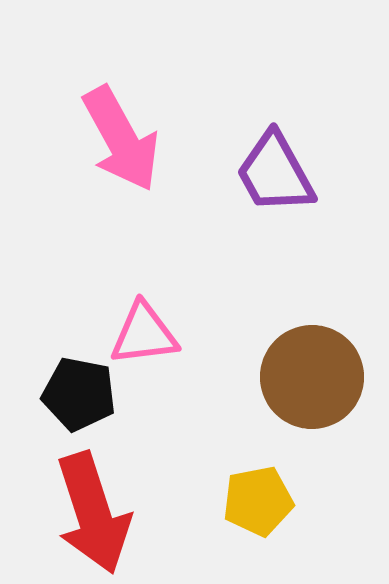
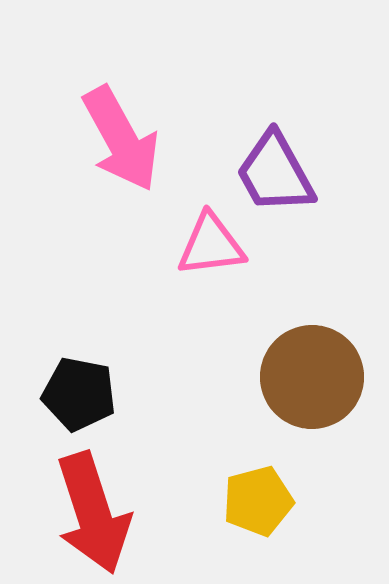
pink triangle: moved 67 px right, 89 px up
yellow pentagon: rotated 4 degrees counterclockwise
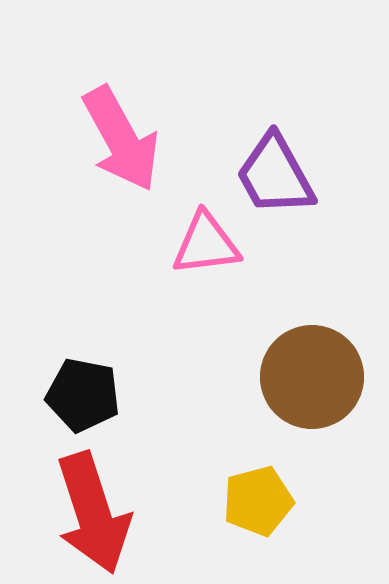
purple trapezoid: moved 2 px down
pink triangle: moved 5 px left, 1 px up
black pentagon: moved 4 px right, 1 px down
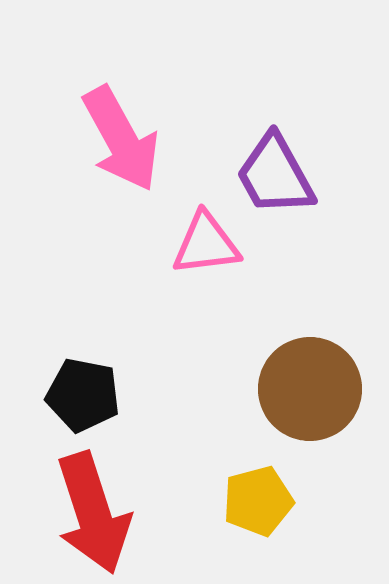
brown circle: moved 2 px left, 12 px down
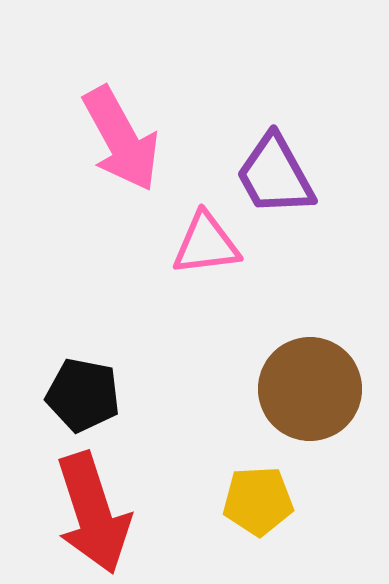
yellow pentagon: rotated 12 degrees clockwise
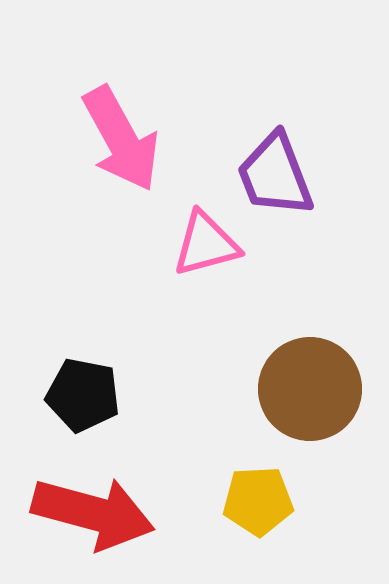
purple trapezoid: rotated 8 degrees clockwise
pink triangle: rotated 8 degrees counterclockwise
red arrow: rotated 57 degrees counterclockwise
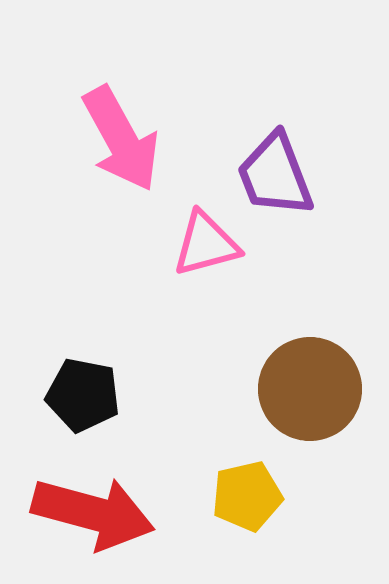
yellow pentagon: moved 11 px left, 5 px up; rotated 10 degrees counterclockwise
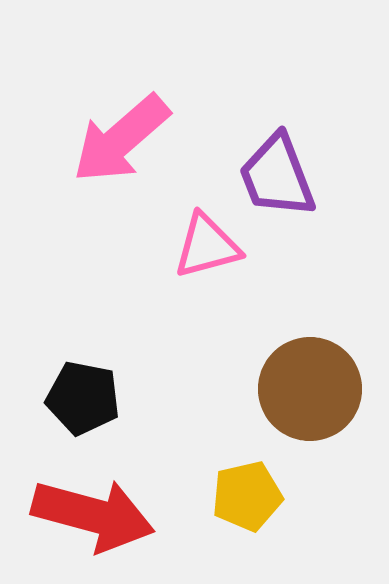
pink arrow: rotated 78 degrees clockwise
purple trapezoid: moved 2 px right, 1 px down
pink triangle: moved 1 px right, 2 px down
black pentagon: moved 3 px down
red arrow: moved 2 px down
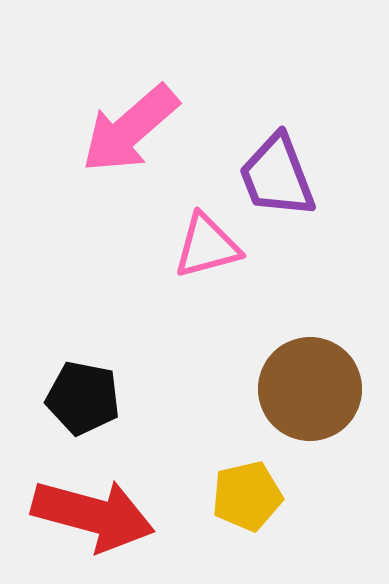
pink arrow: moved 9 px right, 10 px up
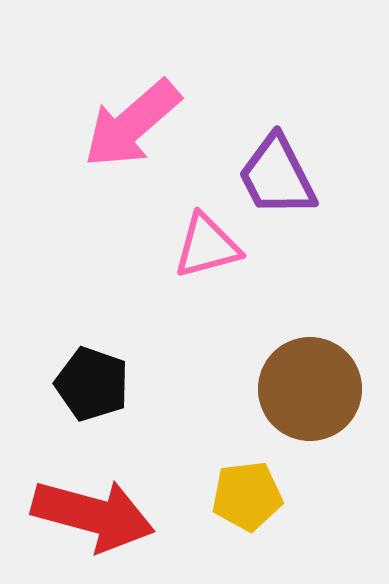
pink arrow: moved 2 px right, 5 px up
purple trapezoid: rotated 6 degrees counterclockwise
black pentagon: moved 9 px right, 14 px up; rotated 8 degrees clockwise
yellow pentagon: rotated 6 degrees clockwise
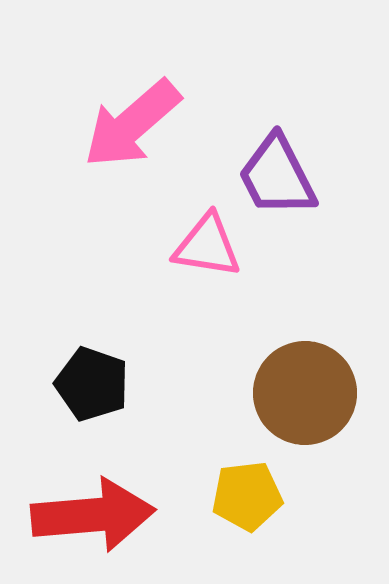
pink triangle: rotated 24 degrees clockwise
brown circle: moved 5 px left, 4 px down
red arrow: rotated 20 degrees counterclockwise
